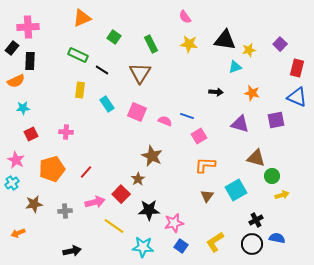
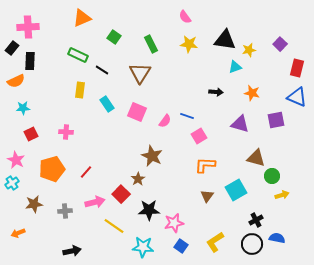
pink semicircle at (165, 121): rotated 104 degrees clockwise
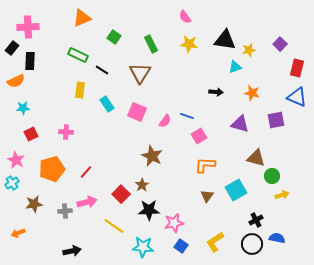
brown star at (138, 179): moved 4 px right, 6 px down
pink arrow at (95, 202): moved 8 px left
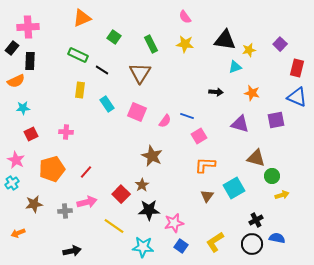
yellow star at (189, 44): moved 4 px left
cyan square at (236, 190): moved 2 px left, 2 px up
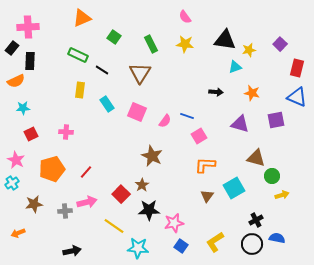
cyan star at (143, 247): moved 5 px left, 1 px down
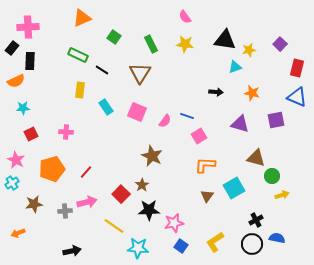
cyan rectangle at (107, 104): moved 1 px left, 3 px down
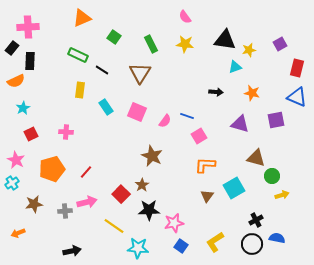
purple square at (280, 44): rotated 16 degrees clockwise
cyan star at (23, 108): rotated 24 degrees counterclockwise
